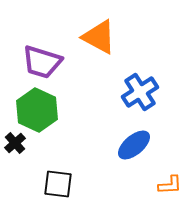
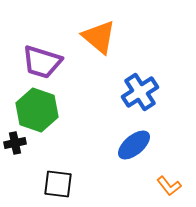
orange triangle: rotated 12 degrees clockwise
green hexagon: rotated 6 degrees counterclockwise
black cross: rotated 30 degrees clockwise
orange L-shape: moved 1 px left, 1 px down; rotated 55 degrees clockwise
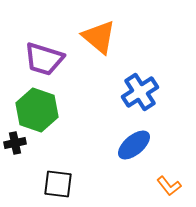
purple trapezoid: moved 2 px right, 3 px up
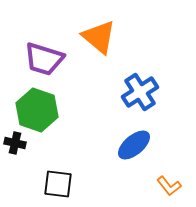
black cross: rotated 25 degrees clockwise
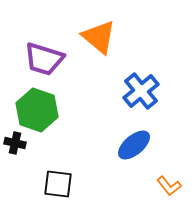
blue cross: moved 1 px right, 1 px up; rotated 6 degrees counterclockwise
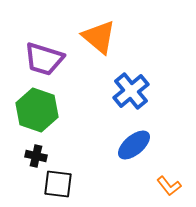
blue cross: moved 10 px left
black cross: moved 21 px right, 13 px down
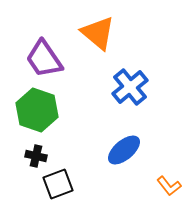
orange triangle: moved 1 px left, 4 px up
purple trapezoid: rotated 39 degrees clockwise
blue cross: moved 1 px left, 4 px up
blue ellipse: moved 10 px left, 5 px down
black square: rotated 28 degrees counterclockwise
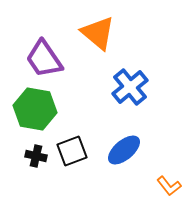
green hexagon: moved 2 px left, 1 px up; rotated 9 degrees counterclockwise
black square: moved 14 px right, 33 px up
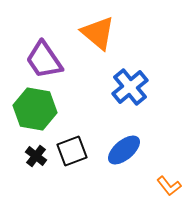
purple trapezoid: moved 1 px down
black cross: rotated 25 degrees clockwise
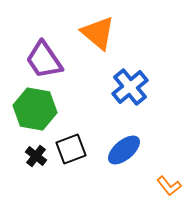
black square: moved 1 px left, 2 px up
